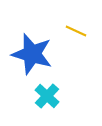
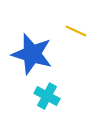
cyan cross: rotated 15 degrees counterclockwise
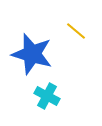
yellow line: rotated 15 degrees clockwise
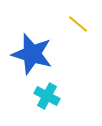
yellow line: moved 2 px right, 7 px up
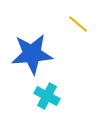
blue star: rotated 21 degrees counterclockwise
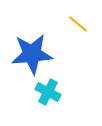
cyan cross: moved 1 px right, 4 px up
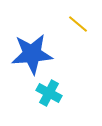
cyan cross: moved 1 px right, 1 px down
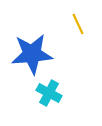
yellow line: rotated 25 degrees clockwise
